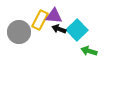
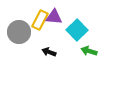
purple triangle: moved 1 px down
black arrow: moved 10 px left, 23 px down
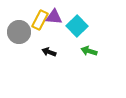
cyan square: moved 4 px up
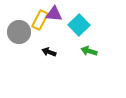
purple triangle: moved 3 px up
cyan square: moved 2 px right, 1 px up
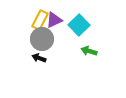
purple triangle: moved 6 px down; rotated 30 degrees counterclockwise
gray circle: moved 23 px right, 7 px down
black arrow: moved 10 px left, 6 px down
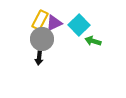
purple triangle: moved 3 px down
green arrow: moved 4 px right, 10 px up
black arrow: rotated 104 degrees counterclockwise
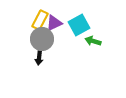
cyan square: rotated 15 degrees clockwise
